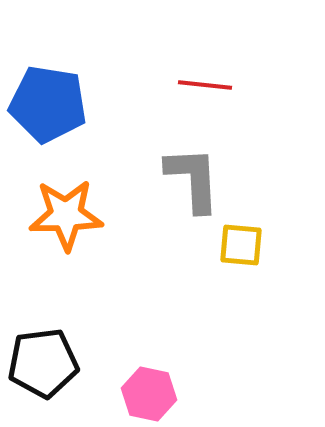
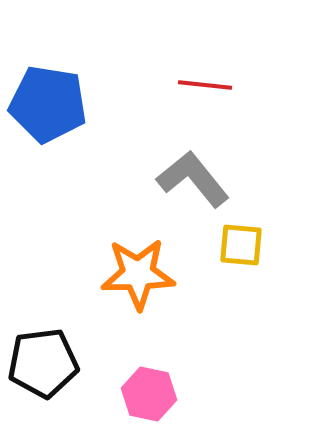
gray L-shape: rotated 36 degrees counterclockwise
orange star: moved 72 px right, 59 px down
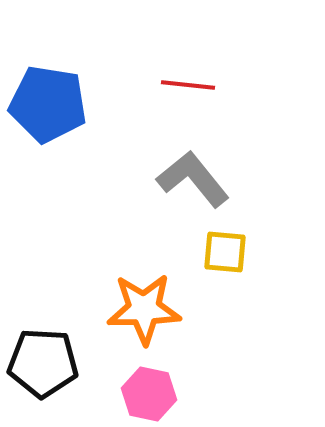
red line: moved 17 px left
yellow square: moved 16 px left, 7 px down
orange star: moved 6 px right, 35 px down
black pentagon: rotated 10 degrees clockwise
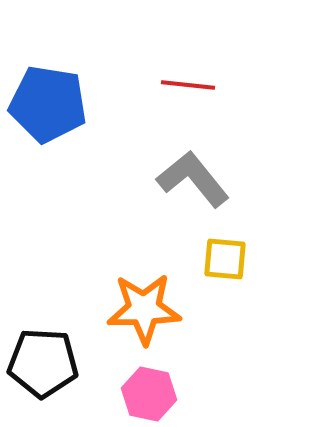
yellow square: moved 7 px down
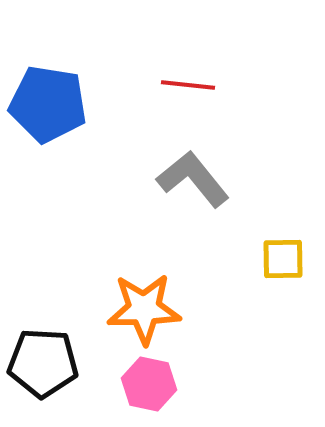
yellow square: moved 58 px right; rotated 6 degrees counterclockwise
pink hexagon: moved 10 px up
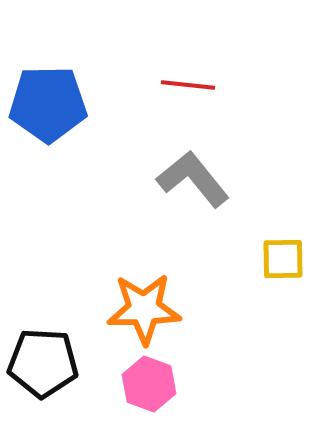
blue pentagon: rotated 10 degrees counterclockwise
pink hexagon: rotated 8 degrees clockwise
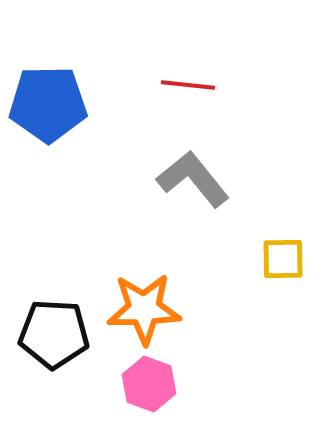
black pentagon: moved 11 px right, 29 px up
